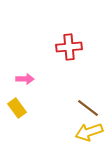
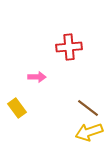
pink arrow: moved 12 px right, 2 px up
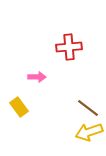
yellow rectangle: moved 2 px right, 1 px up
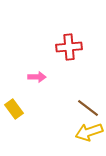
yellow rectangle: moved 5 px left, 2 px down
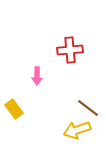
red cross: moved 1 px right, 3 px down
pink arrow: moved 1 px up; rotated 90 degrees clockwise
yellow arrow: moved 12 px left, 2 px up
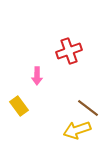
red cross: moved 1 px left, 1 px down; rotated 15 degrees counterclockwise
yellow rectangle: moved 5 px right, 3 px up
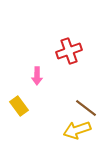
brown line: moved 2 px left
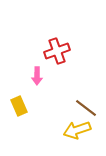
red cross: moved 12 px left
yellow rectangle: rotated 12 degrees clockwise
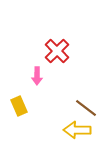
red cross: rotated 25 degrees counterclockwise
yellow arrow: rotated 20 degrees clockwise
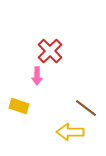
red cross: moved 7 px left
yellow rectangle: rotated 48 degrees counterclockwise
yellow arrow: moved 7 px left, 2 px down
